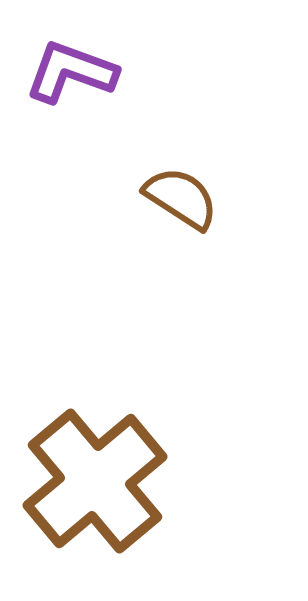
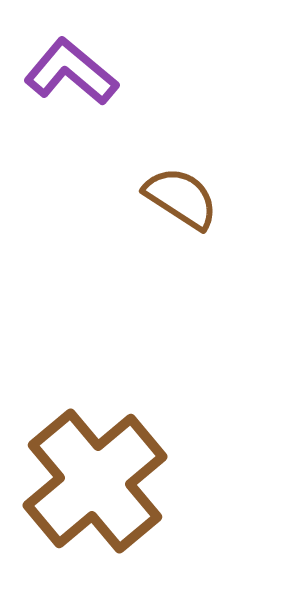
purple L-shape: rotated 20 degrees clockwise
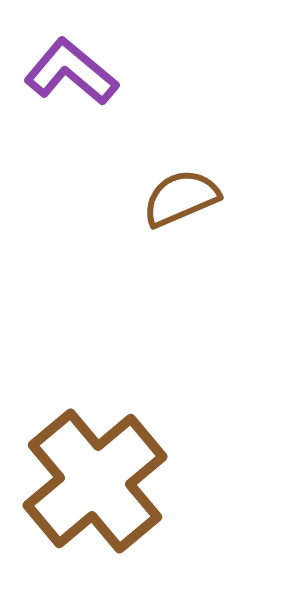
brown semicircle: rotated 56 degrees counterclockwise
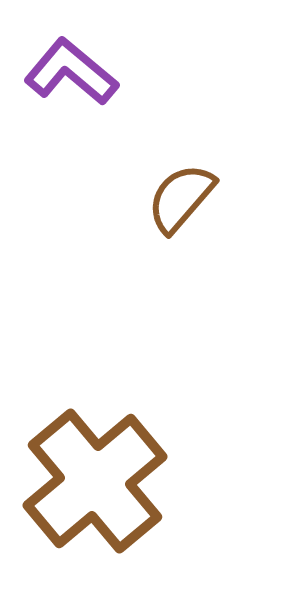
brown semicircle: rotated 26 degrees counterclockwise
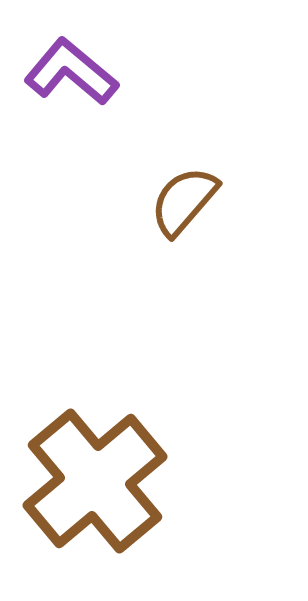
brown semicircle: moved 3 px right, 3 px down
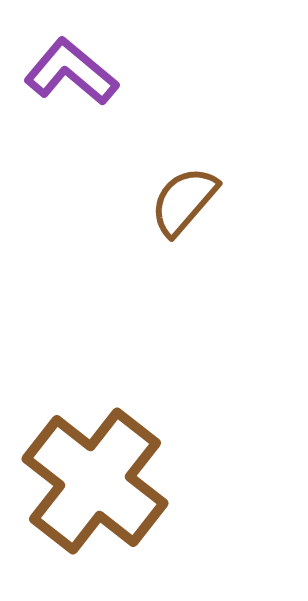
brown cross: rotated 12 degrees counterclockwise
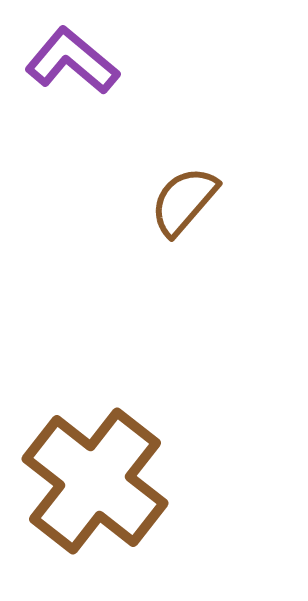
purple L-shape: moved 1 px right, 11 px up
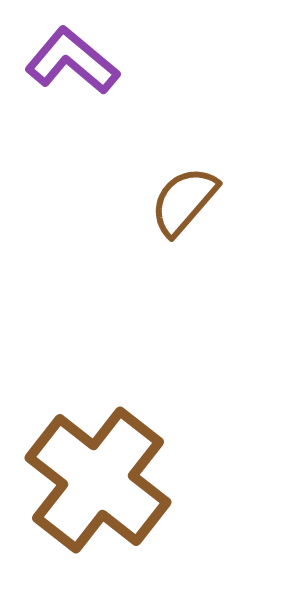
brown cross: moved 3 px right, 1 px up
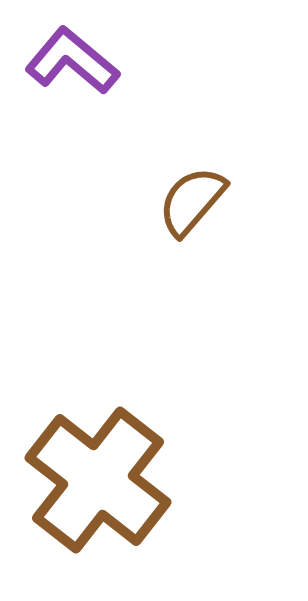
brown semicircle: moved 8 px right
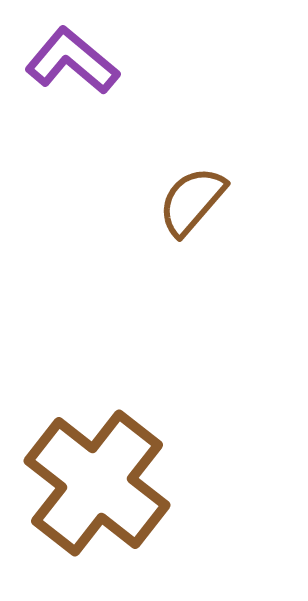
brown cross: moved 1 px left, 3 px down
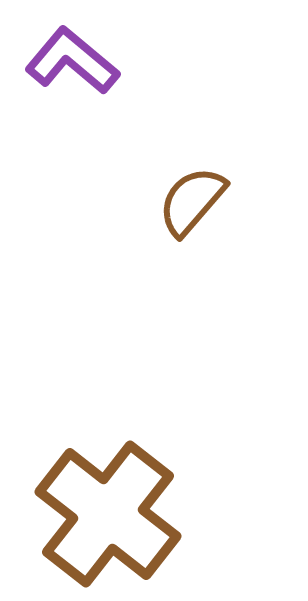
brown cross: moved 11 px right, 31 px down
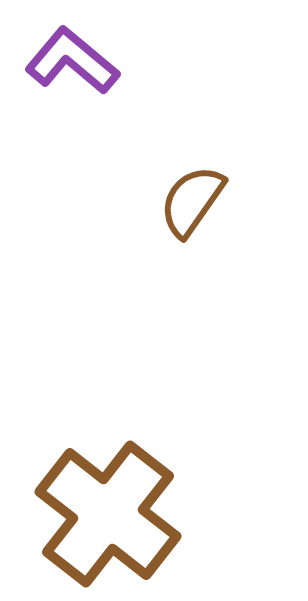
brown semicircle: rotated 6 degrees counterclockwise
